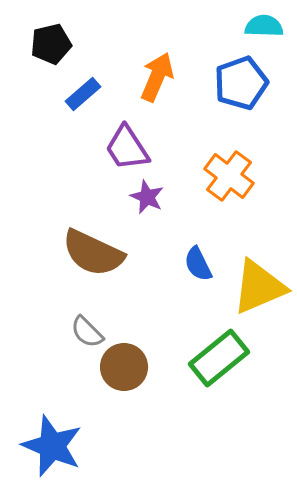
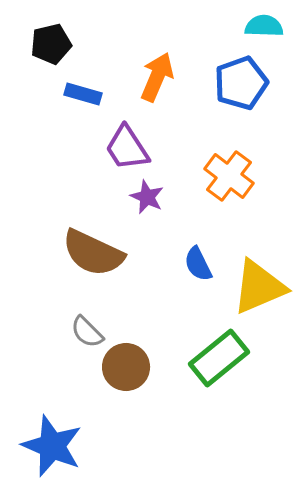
blue rectangle: rotated 57 degrees clockwise
brown circle: moved 2 px right
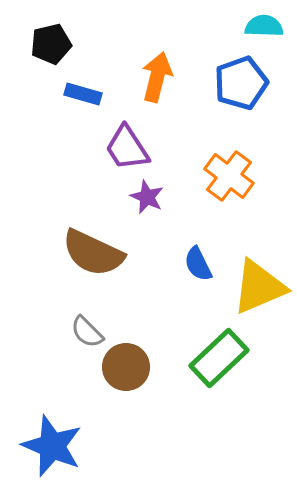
orange arrow: rotated 9 degrees counterclockwise
green rectangle: rotated 4 degrees counterclockwise
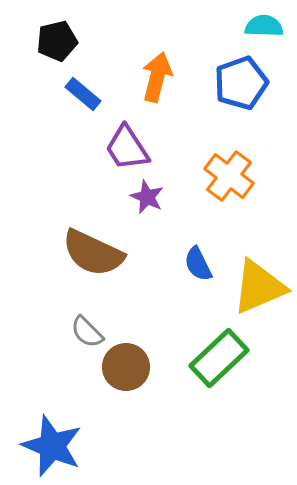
black pentagon: moved 6 px right, 3 px up
blue rectangle: rotated 24 degrees clockwise
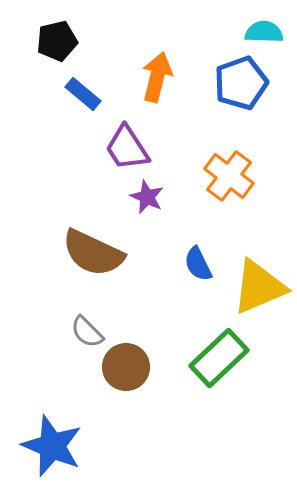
cyan semicircle: moved 6 px down
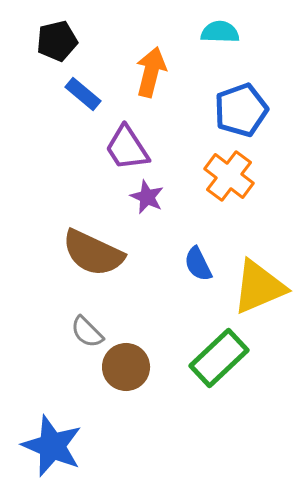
cyan semicircle: moved 44 px left
orange arrow: moved 6 px left, 5 px up
blue pentagon: moved 27 px down
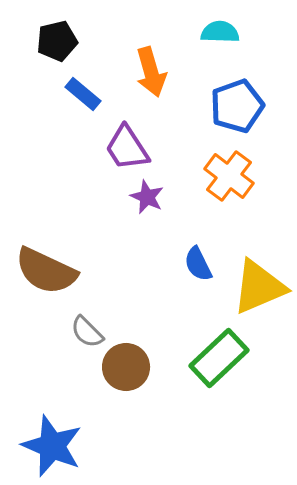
orange arrow: rotated 150 degrees clockwise
blue pentagon: moved 4 px left, 4 px up
brown semicircle: moved 47 px left, 18 px down
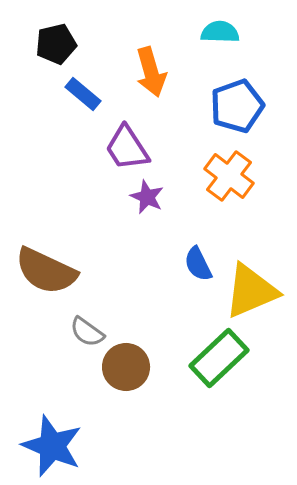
black pentagon: moved 1 px left, 3 px down
yellow triangle: moved 8 px left, 4 px down
gray semicircle: rotated 9 degrees counterclockwise
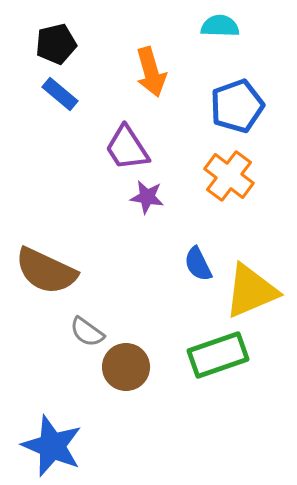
cyan semicircle: moved 6 px up
blue rectangle: moved 23 px left
purple star: rotated 16 degrees counterclockwise
green rectangle: moved 1 px left, 3 px up; rotated 24 degrees clockwise
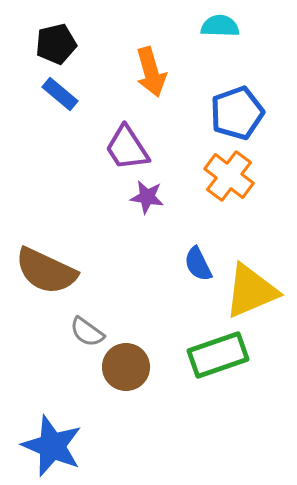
blue pentagon: moved 7 px down
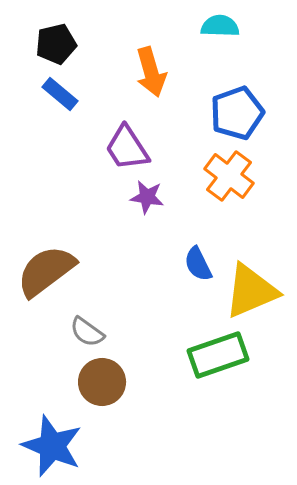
brown semicircle: rotated 118 degrees clockwise
brown circle: moved 24 px left, 15 px down
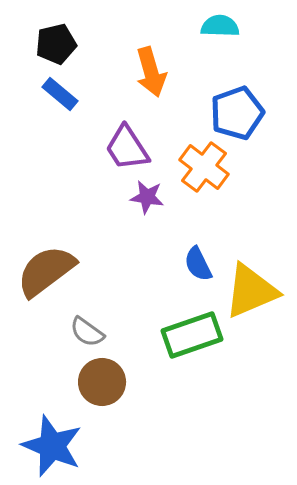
orange cross: moved 25 px left, 9 px up
green rectangle: moved 26 px left, 20 px up
